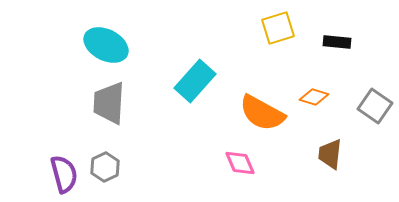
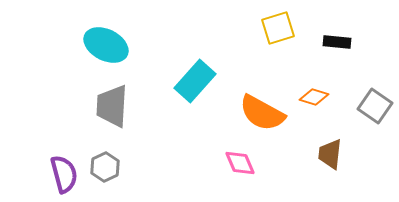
gray trapezoid: moved 3 px right, 3 px down
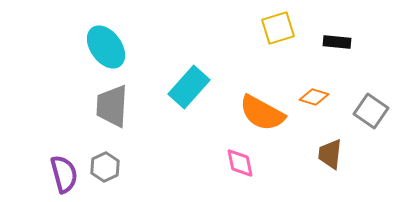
cyan ellipse: moved 2 px down; rotated 27 degrees clockwise
cyan rectangle: moved 6 px left, 6 px down
gray square: moved 4 px left, 5 px down
pink diamond: rotated 12 degrees clockwise
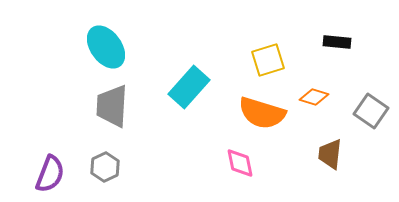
yellow square: moved 10 px left, 32 px down
orange semicircle: rotated 12 degrees counterclockwise
purple semicircle: moved 14 px left; rotated 36 degrees clockwise
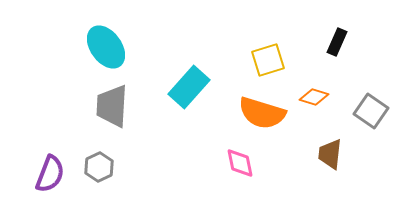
black rectangle: rotated 72 degrees counterclockwise
gray hexagon: moved 6 px left
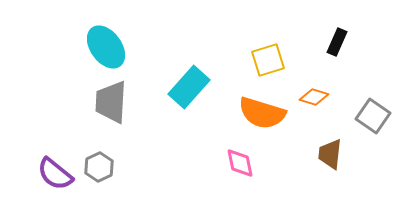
gray trapezoid: moved 1 px left, 4 px up
gray square: moved 2 px right, 5 px down
purple semicircle: moved 5 px right; rotated 108 degrees clockwise
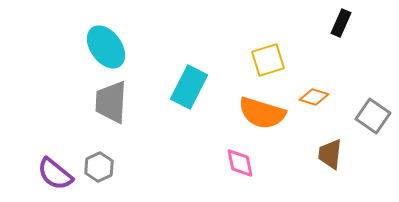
black rectangle: moved 4 px right, 19 px up
cyan rectangle: rotated 15 degrees counterclockwise
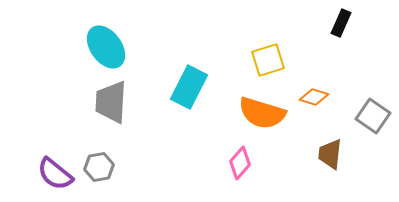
pink diamond: rotated 52 degrees clockwise
gray hexagon: rotated 16 degrees clockwise
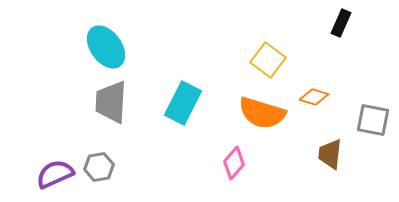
yellow square: rotated 36 degrees counterclockwise
cyan rectangle: moved 6 px left, 16 px down
gray square: moved 4 px down; rotated 24 degrees counterclockwise
pink diamond: moved 6 px left
purple semicircle: rotated 117 degrees clockwise
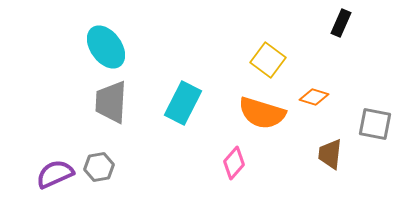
gray square: moved 2 px right, 4 px down
